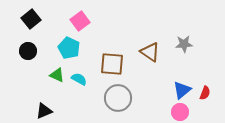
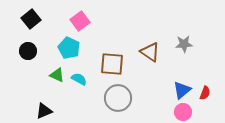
pink circle: moved 3 px right
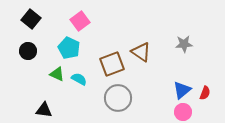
black square: rotated 12 degrees counterclockwise
brown triangle: moved 9 px left
brown square: rotated 25 degrees counterclockwise
green triangle: moved 1 px up
black triangle: moved 1 px up; rotated 30 degrees clockwise
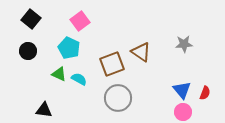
green triangle: moved 2 px right
blue triangle: rotated 30 degrees counterclockwise
